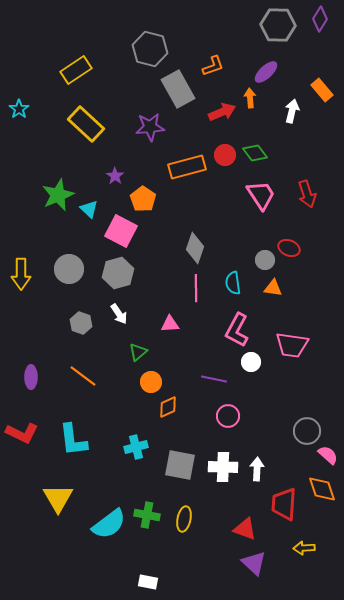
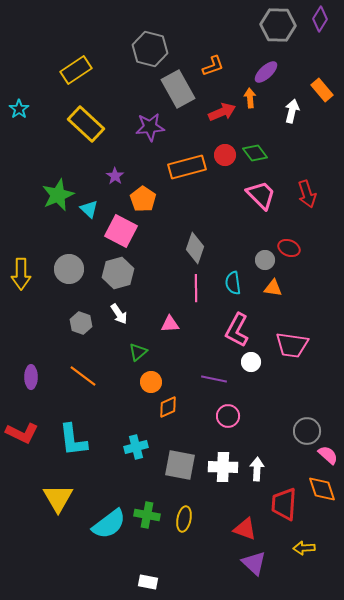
pink trapezoid at (261, 195): rotated 12 degrees counterclockwise
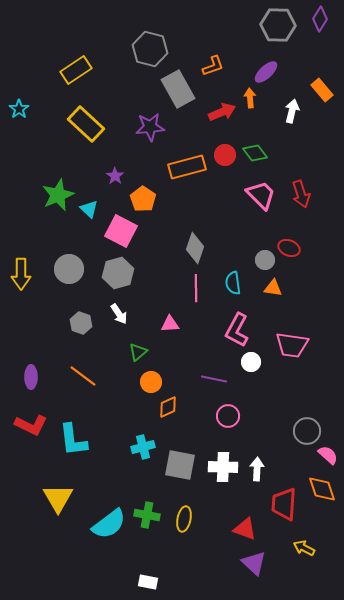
red arrow at (307, 194): moved 6 px left
red L-shape at (22, 433): moved 9 px right, 8 px up
cyan cross at (136, 447): moved 7 px right
yellow arrow at (304, 548): rotated 30 degrees clockwise
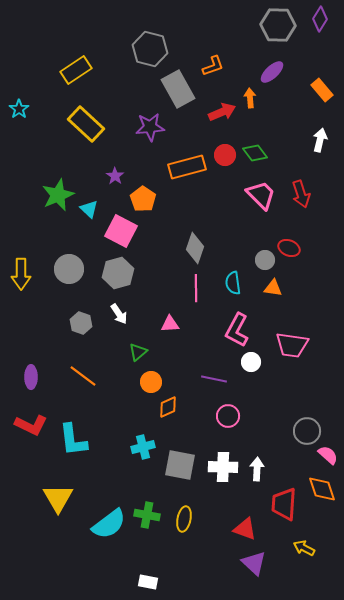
purple ellipse at (266, 72): moved 6 px right
white arrow at (292, 111): moved 28 px right, 29 px down
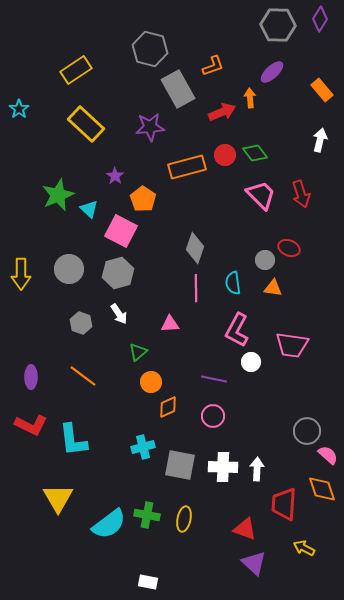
pink circle at (228, 416): moved 15 px left
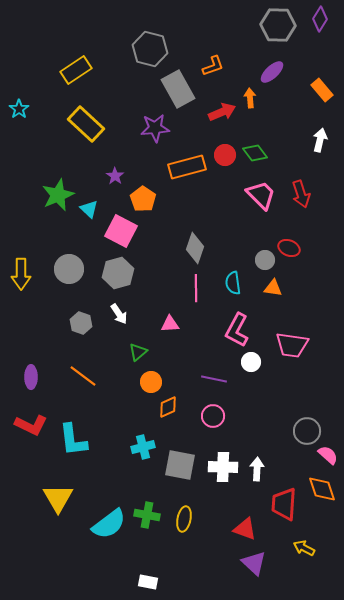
purple star at (150, 127): moved 5 px right, 1 px down
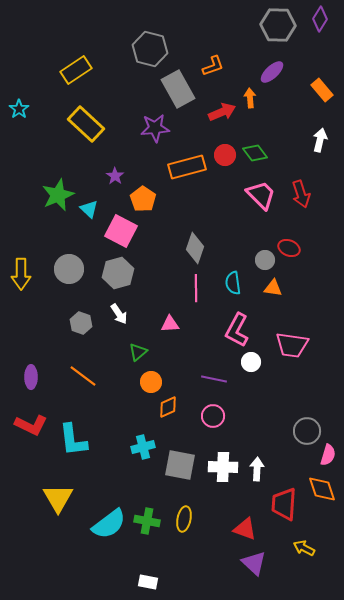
pink semicircle at (328, 455): rotated 65 degrees clockwise
green cross at (147, 515): moved 6 px down
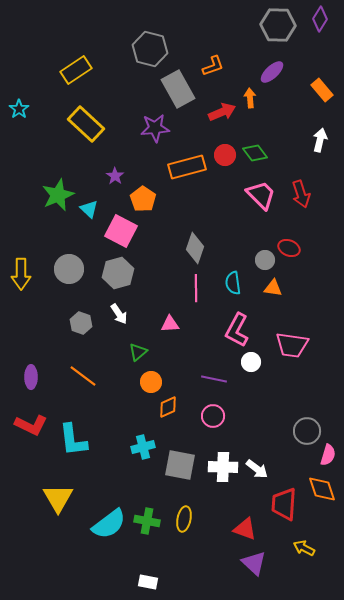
white arrow at (257, 469): rotated 125 degrees clockwise
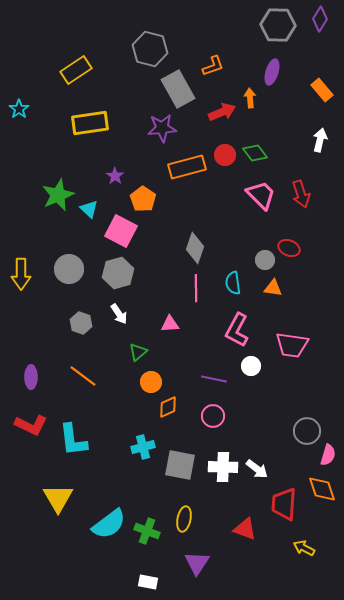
purple ellipse at (272, 72): rotated 30 degrees counterclockwise
yellow rectangle at (86, 124): moved 4 px right, 1 px up; rotated 51 degrees counterclockwise
purple star at (155, 128): moved 7 px right
white circle at (251, 362): moved 4 px down
green cross at (147, 521): moved 10 px down; rotated 10 degrees clockwise
purple triangle at (254, 563): moved 57 px left; rotated 20 degrees clockwise
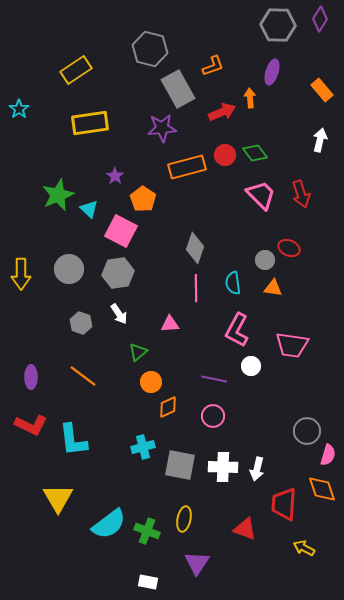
gray hexagon at (118, 273): rotated 8 degrees clockwise
white arrow at (257, 469): rotated 65 degrees clockwise
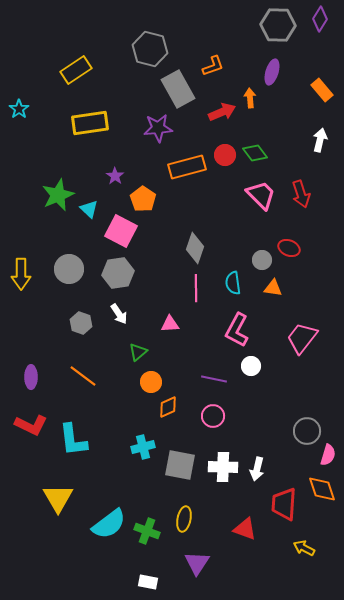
purple star at (162, 128): moved 4 px left
gray circle at (265, 260): moved 3 px left
pink trapezoid at (292, 345): moved 10 px right, 7 px up; rotated 120 degrees clockwise
